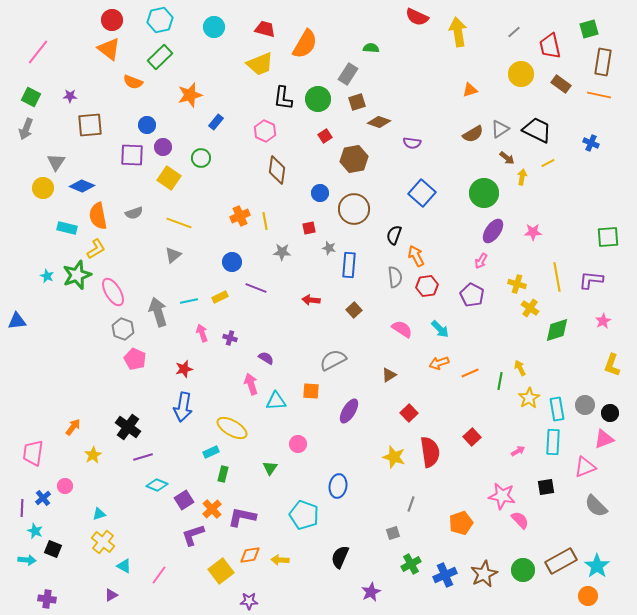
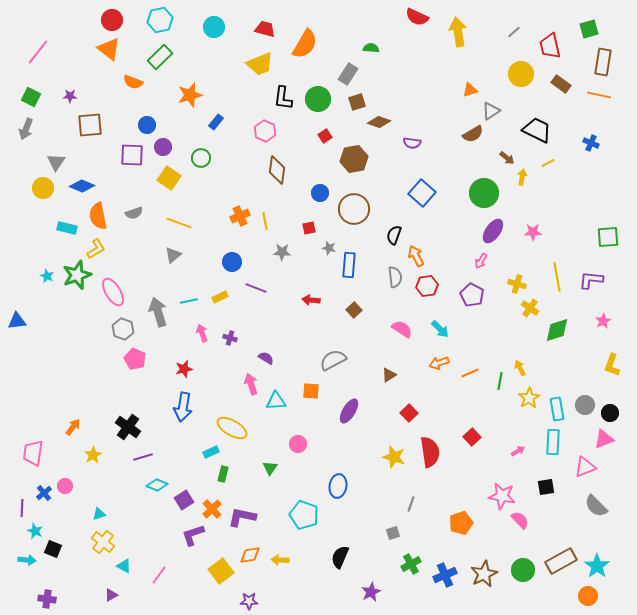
gray triangle at (500, 129): moved 9 px left, 18 px up
blue cross at (43, 498): moved 1 px right, 5 px up
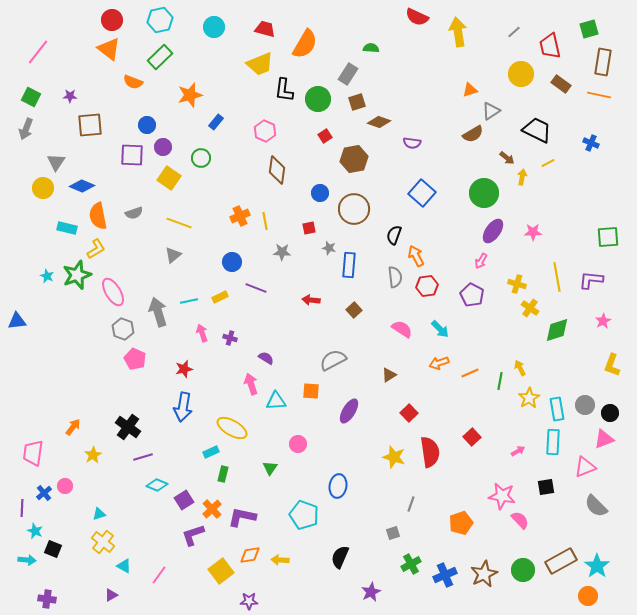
black L-shape at (283, 98): moved 1 px right, 8 px up
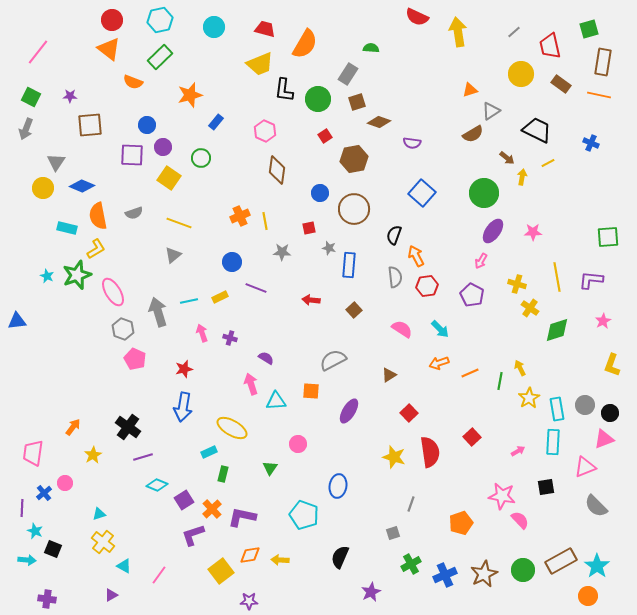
cyan rectangle at (211, 452): moved 2 px left
pink circle at (65, 486): moved 3 px up
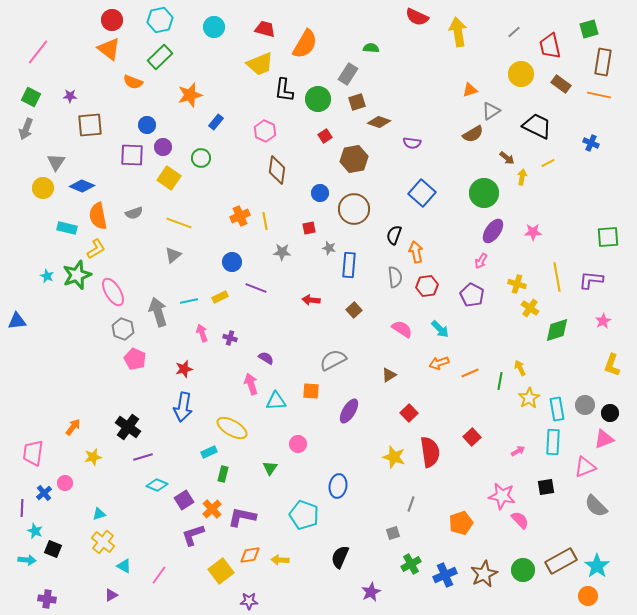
black trapezoid at (537, 130): moved 4 px up
orange arrow at (416, 256): moved 4 px up; rotated 15 degrees clockwise
yellow star at (93, 455): moved 2 px down; rotated 18 degrees clockwise
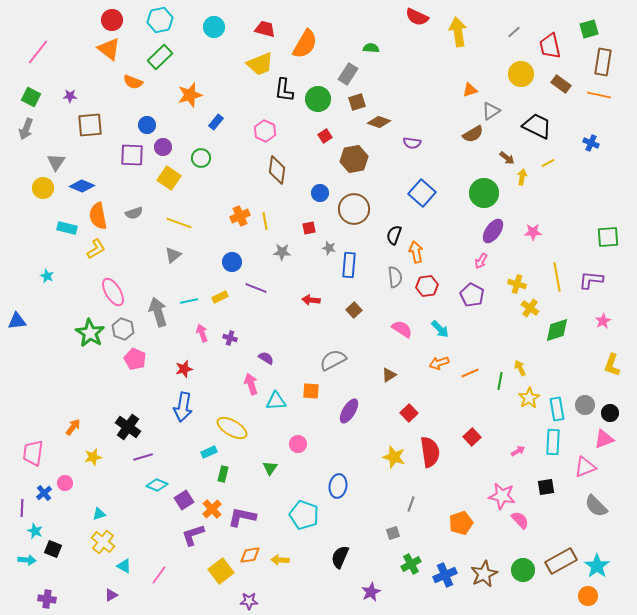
green star at (77, 275): moved 13 px right, 58 px down; rotated 20 degrees counterclockwise
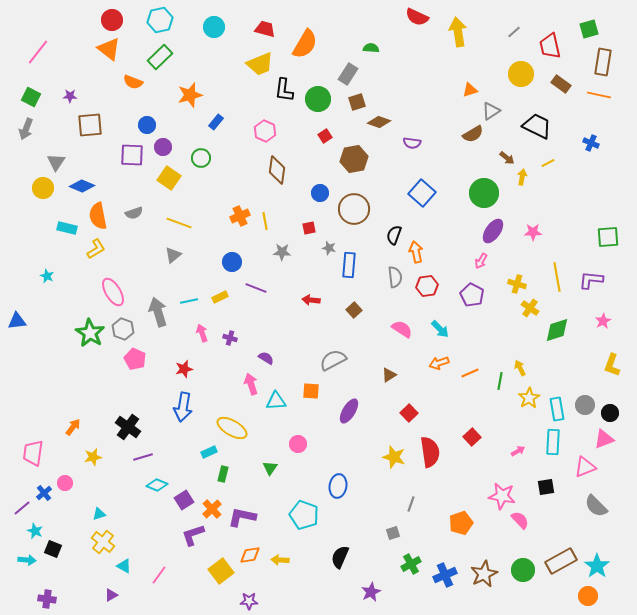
purple line at (22, 508): rotated 48 degrees clockwise
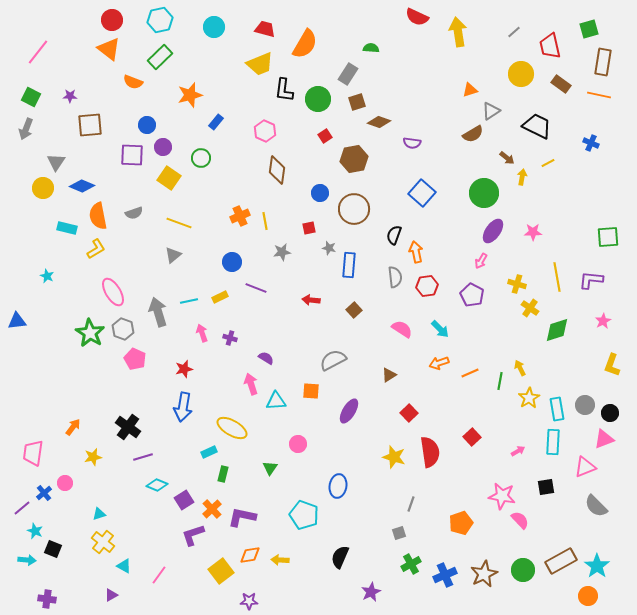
gray star at (282, 252): rotated 12 degrees counterclockwise
gray square at (393, 533): moved 6 px right
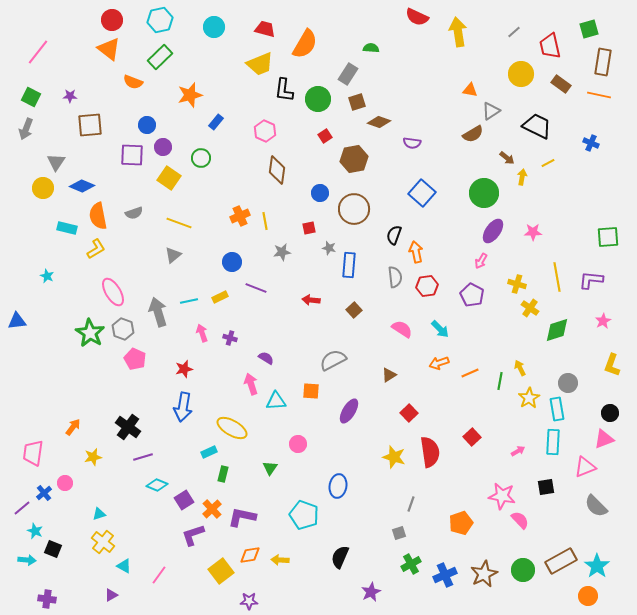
orange triangle at (470, 90): rotated 28 degrees clockwise
gray circle at (585, 405): moved 17 px left, 22 px up
